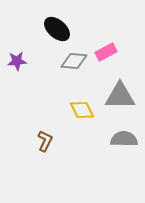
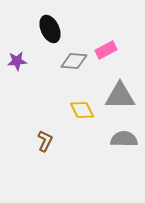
black ellipse: moved 7 px left; rotated 24 degrees clockwise
pink rectangle: moved 2 px up
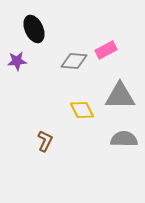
black ellipse: moved 16 px left
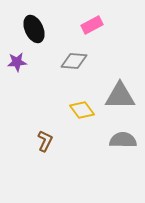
pink rectangle: moved 14 px left, 25 px up
purple star: moved 1 px down
yellow diamond: rotated 10 degrees counterclockwise
gray semicircle: moved 1 px left, 1 px down
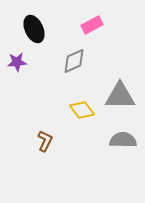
gray diamond: rotated 28 degrees counterclockwise
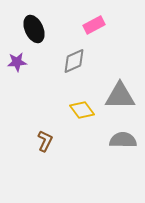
pink rectangle: moved 2 px right
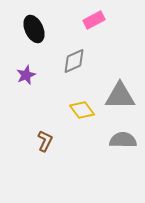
pink rectangle: moved 5 px up
purple star: moved 9 px right, 13 px down; rotated 18 degrees counterclockwise
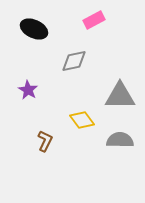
black ellipse: rotated 40 degrees counterclockwise
gray diamond: rotated 12 degrees clockwise
purple star: moved 2 px right, 15 px down; rotated 18 degrees counterclockwise
yellow diamond: moved 10 px down
gray semicircle: moved 3 px left
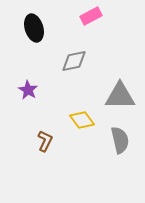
pink rectangle: moved 3 px left, 4 px up
black ellipse: moved 1 px up; rotated 48 degrees clockwise
gray semicircle: rotated 76 degrees clockwise
